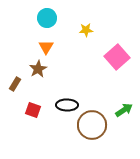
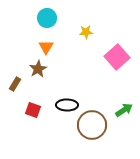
yellow star: moved 2 px down
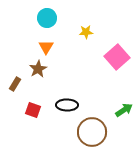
brown circle: moved 7 px down
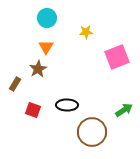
pink square: rotated 20 degrees clockwise
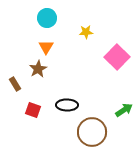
pink square: rotated 25 degrees counterclockwise
brown rectangle: rotated 64 degrees counterclockwise
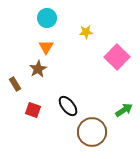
black ellipse: moved 1 px right, 1 px down; rotated 50 degrees clockwise
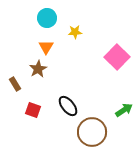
yellow star: moved 11 px left
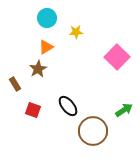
yellow star: moved 1 px right
orange triangle: rotated 28 degrees clockwise
brown circle: moved 1 px right, 1 px up
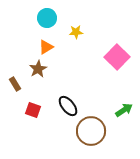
brown circle: moved 2 px left
